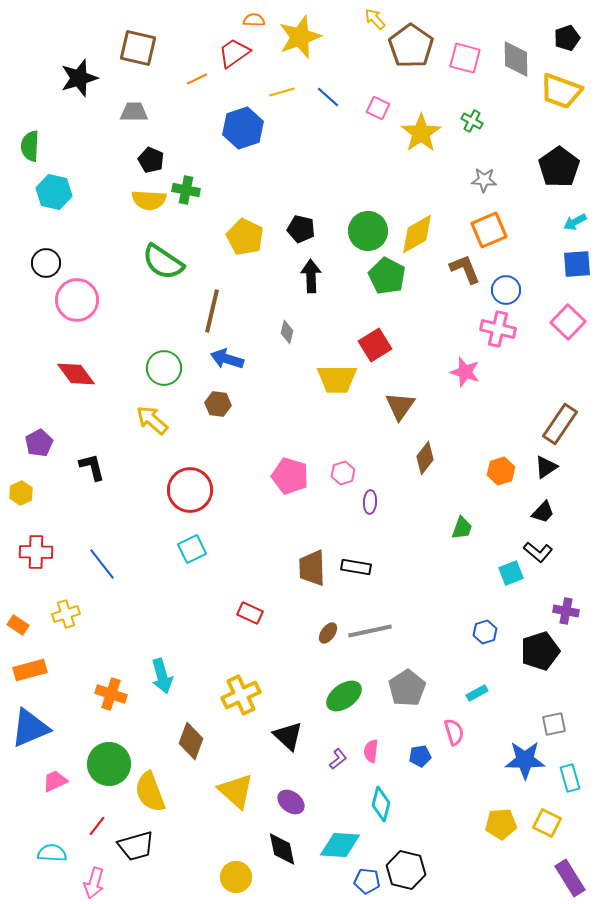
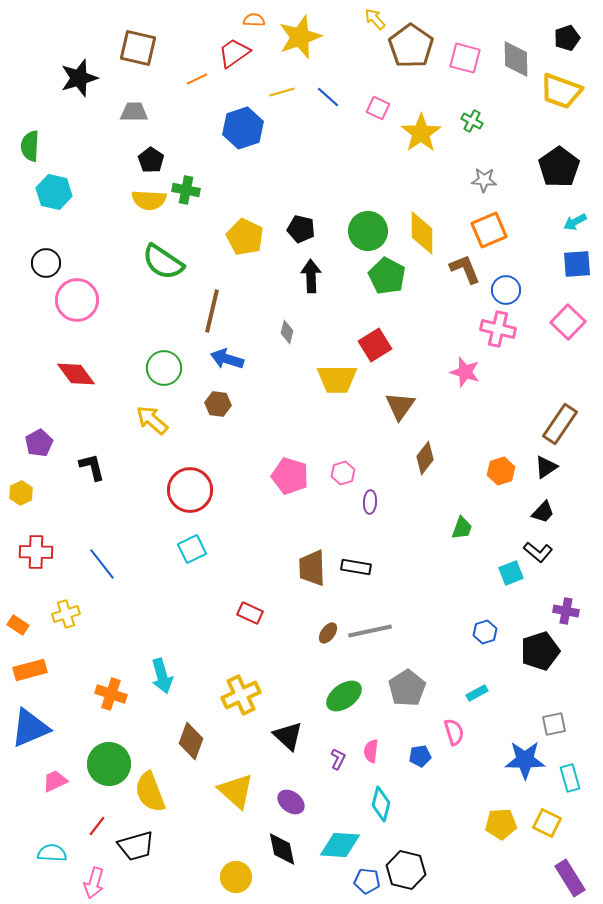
black pentagon at (151, 160): rotated 10 degrees clockwise
yellow diamond at (417, 234): moved 5 px right, 1 px up; rotated 60 degrees counterclockwise
purple L-shape at (338, 759): rotated 25 degrees counterclockwise
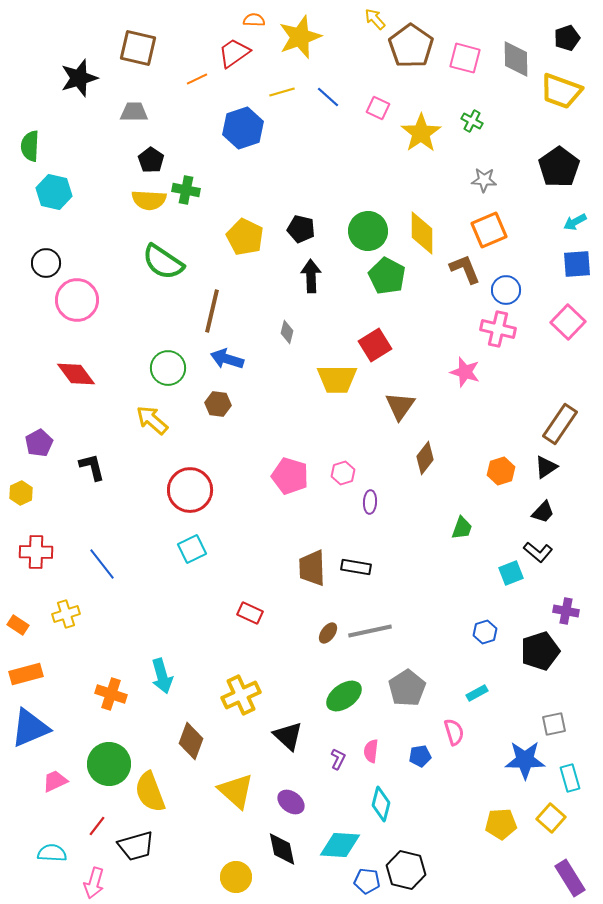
green circle at (164, 368): moved 4 px right
orange rectangle at (30, 670): moved 4 px left, 4 px down
yellow square at (547, 823): moved 4 px right, 5 px up; rotated 16 degrees clockwise
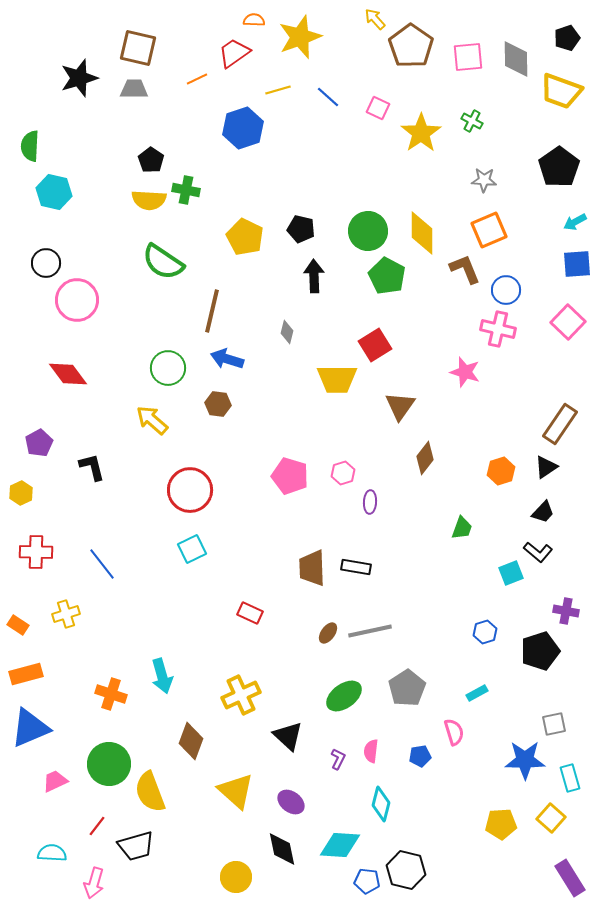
pink square at (465, 58): moved 3 px right, 1 px up; rotated 20 degrees counterclockwise
yellow line at (282, 92): moved 4 px left, 2 px up
gray trapezoid at (134, 112): moved 23 px up
black arrow at (311, 276): moved 3 px right
red diamond at (76, 374): moved 8 px left
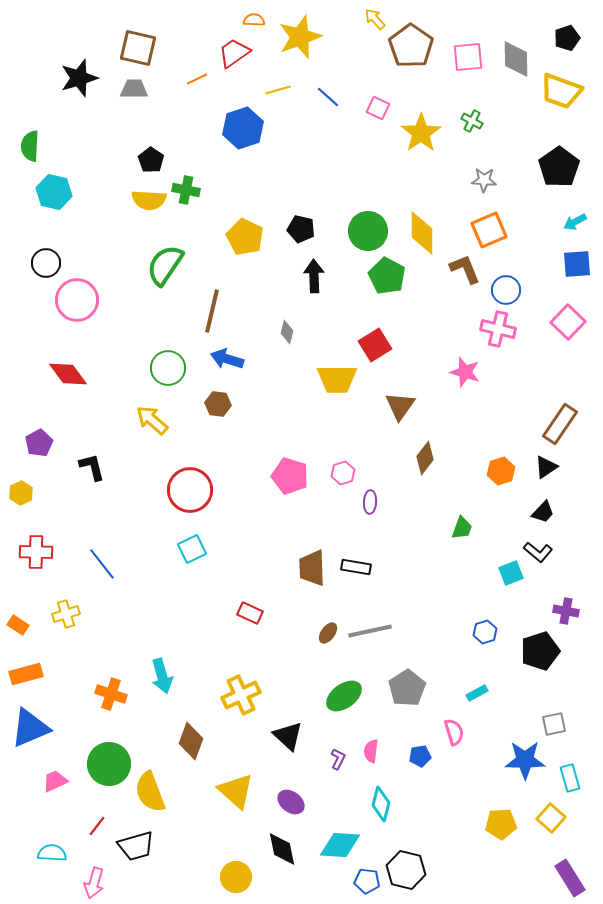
green semicircle at (163, 262): moved 2 px right, 3 px down; rotated 90 degrees clockwise
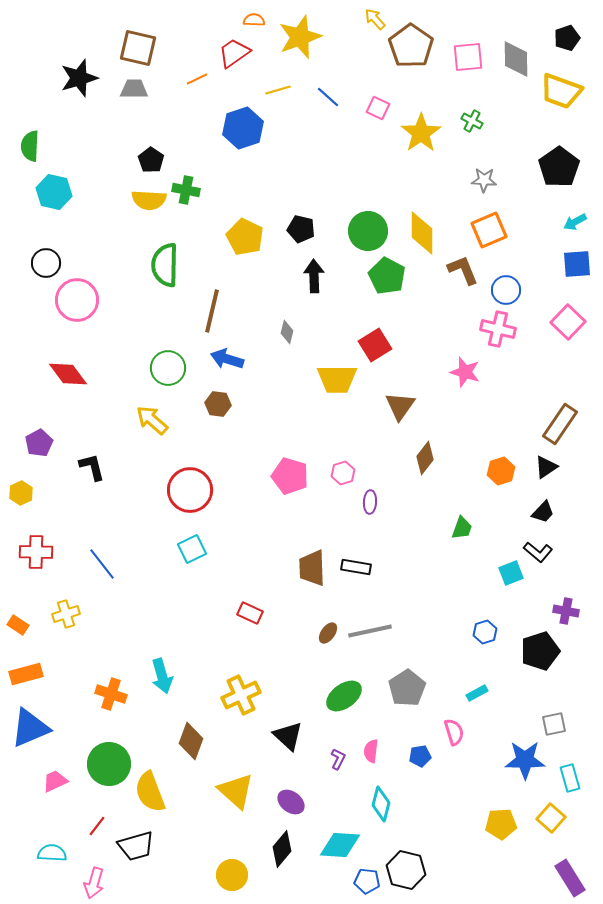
green semicircle at (165, 265): rotated 33 degrees counterclockwise
brown L-shape at (465, 269): moved 2 px left, 1 px down
black diamond at (282, 849): rotated 51 degrees clockwise
yellow circle at (236, 877): moved 4 px left, 2 px up
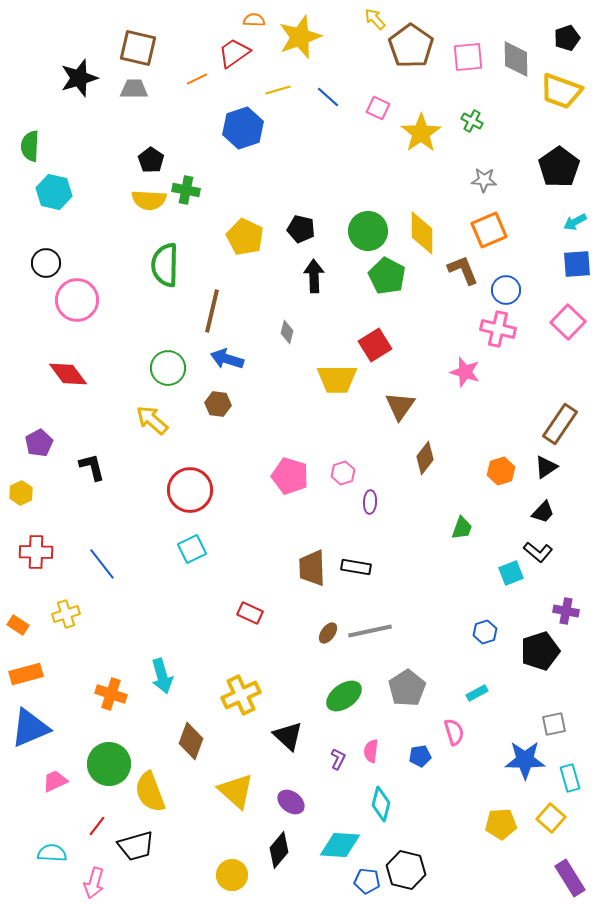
black diamond at (282, 849): moved 3 px left, 1 px down
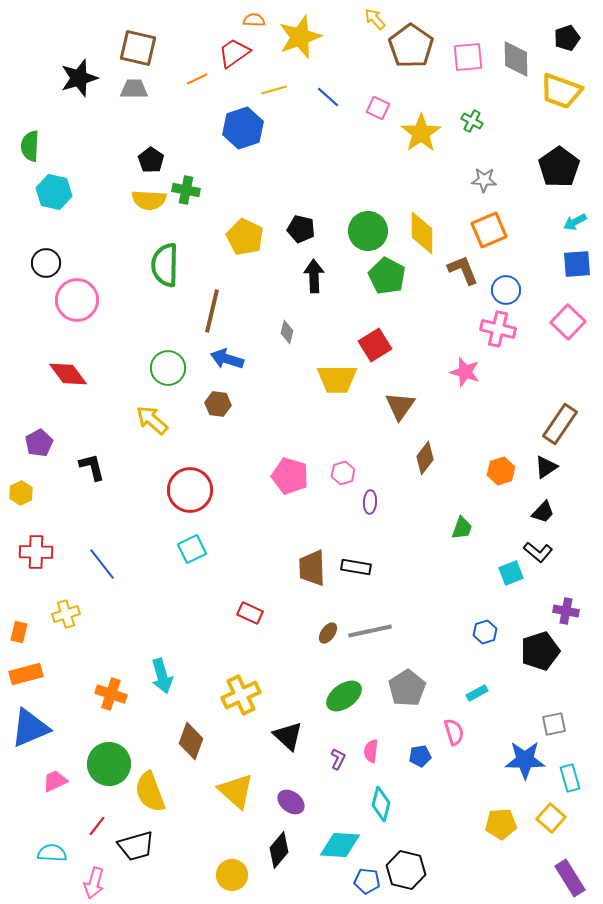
yellow line at (278, 90): moved 4 px left
orange rectangle at (18, 625): moved 1 px right, 7 px down; rotated 70 degrees clockwise
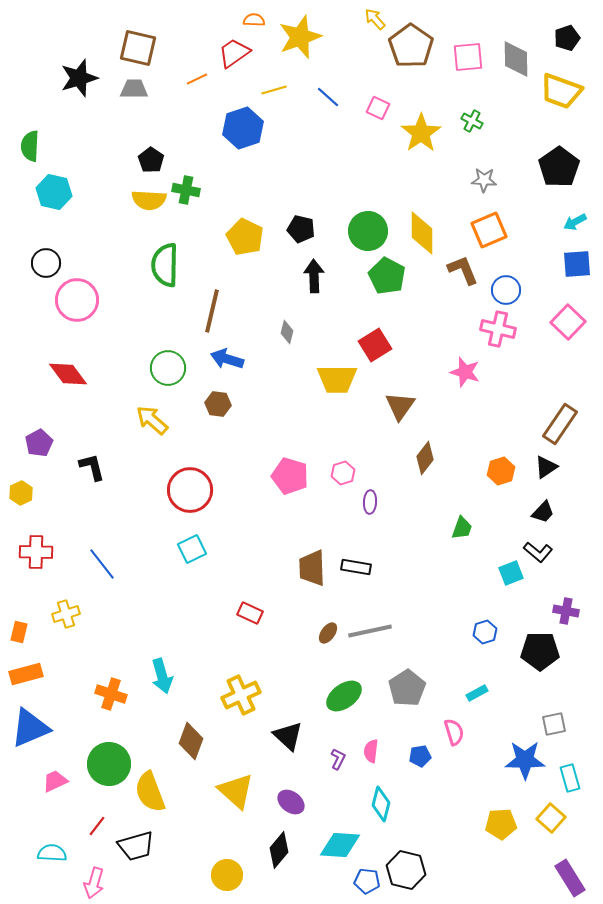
black pentagon at (540, 651): rotated 18 degrees clockwise
yellow circle at (232, 875): moved 5 px left
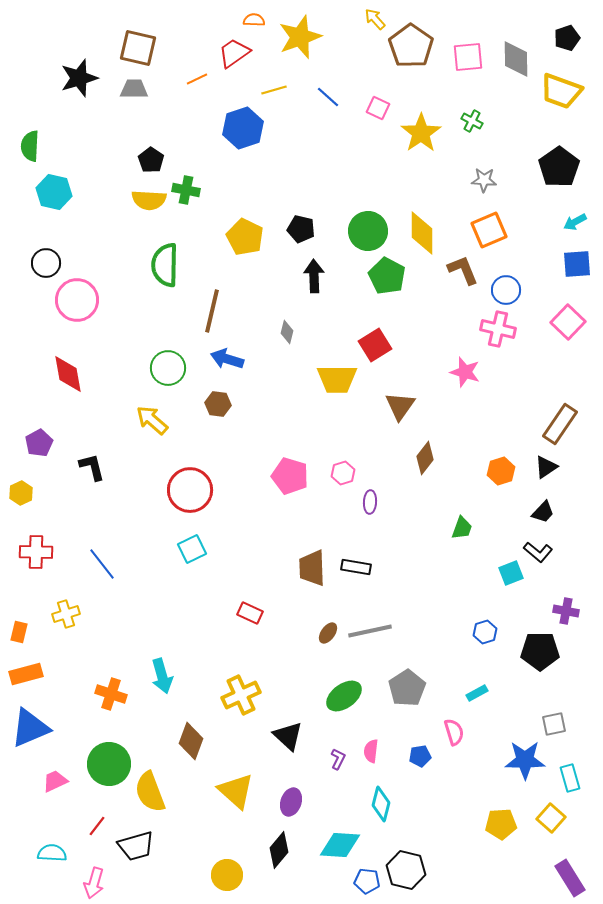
red diamond at (68, 374): rotated 27 degrees clockwise
purple ellipse at (291, 802): rotated 72 degrees clockwise
